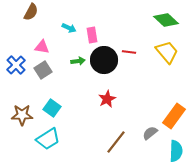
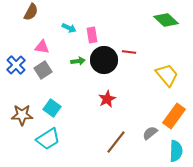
yellow trapezoid: moved 23 px down
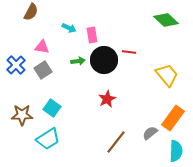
orange rectangle: moved 1 px left, 2 px down
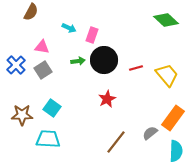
pink rectangle: rotated 28 degrees clockwise
red line: moved 7 px right, 16 px down; rotated 24 degrees counterclockwise
cyan trapezoid: rotated 145 degrees counterclockwise
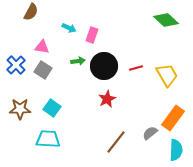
black circle: moved 6 px down
gray square: rotated 24 degrees counterclockwise
yellow trapezoid: rotated 10 degrees clockwise
brown star: moved 2 px left, 6 px up
cyan semicircle: moved 1 px up
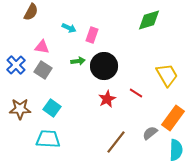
green diamond: moved 17 px left; rotated 60 degrees counterclockwise
red line: moved 25 px down; rotated 48 degrees clockwise
